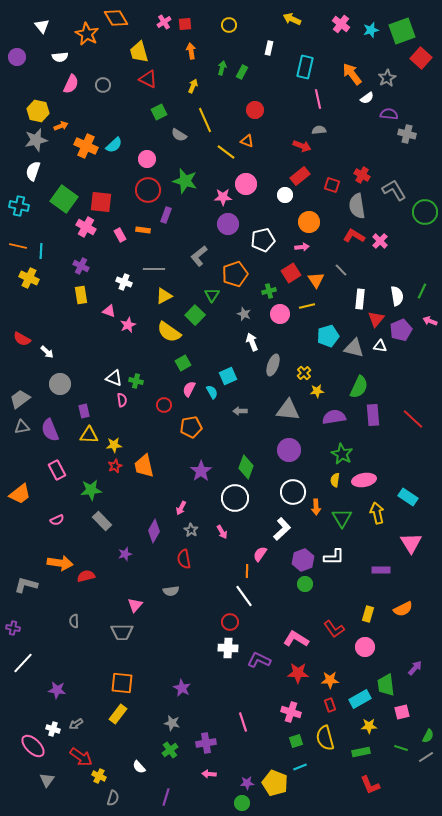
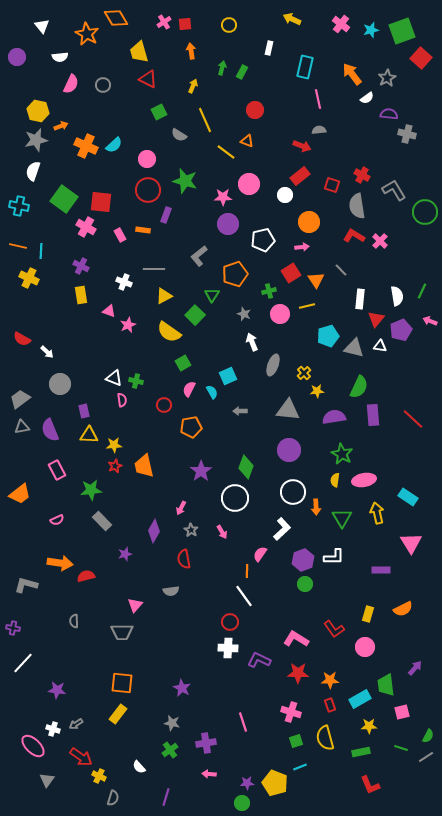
pink circle at (246, 184): moved 3 px right
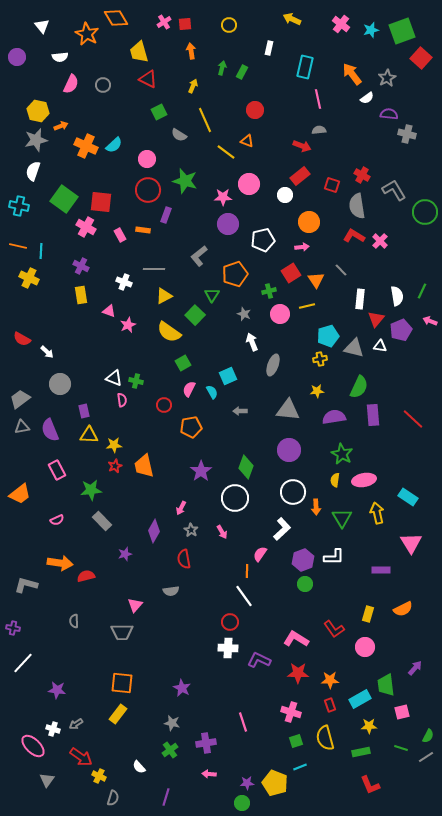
yellow cross at (304, 373): moved 16 px right, 14 px up; rotated 32 degrees clockwise
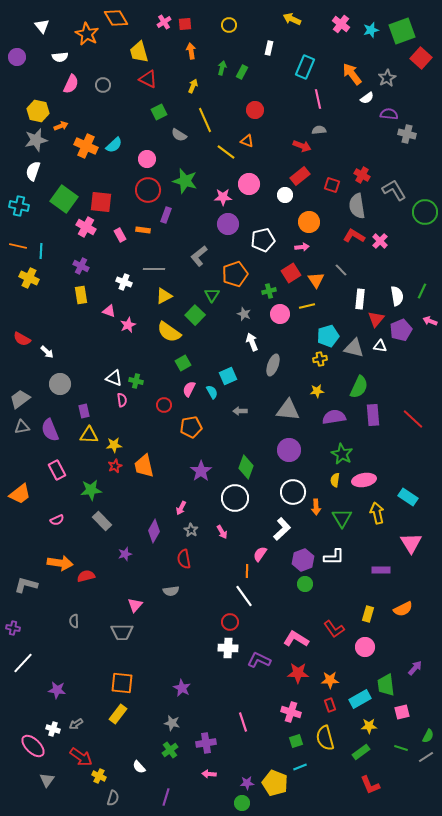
cyan rectangle at (305, 67): rotated 10 degrees clockwise
green rectangle at (361, 752): rotated 24 degrees counterclockwise
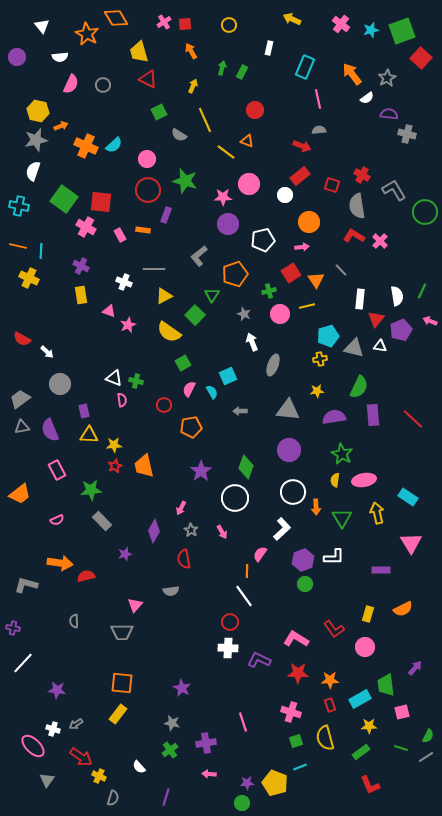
orange arrow at (191, 51): rotated 21 degrees counterclockwise
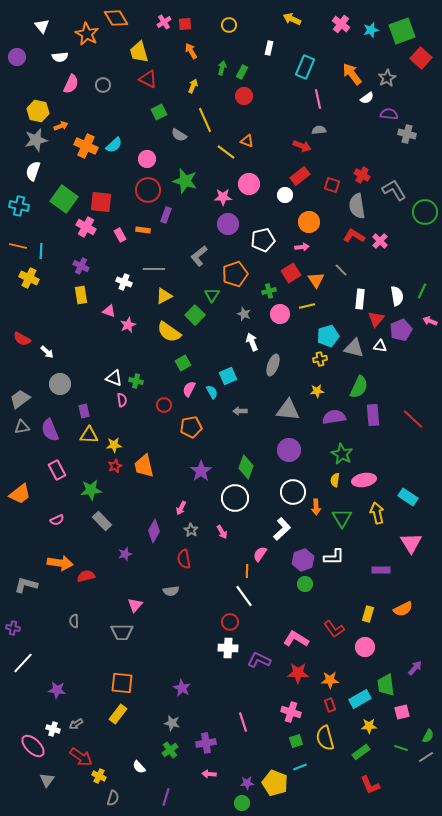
red circle at (255, 110): moved 11 px left, 14 px up
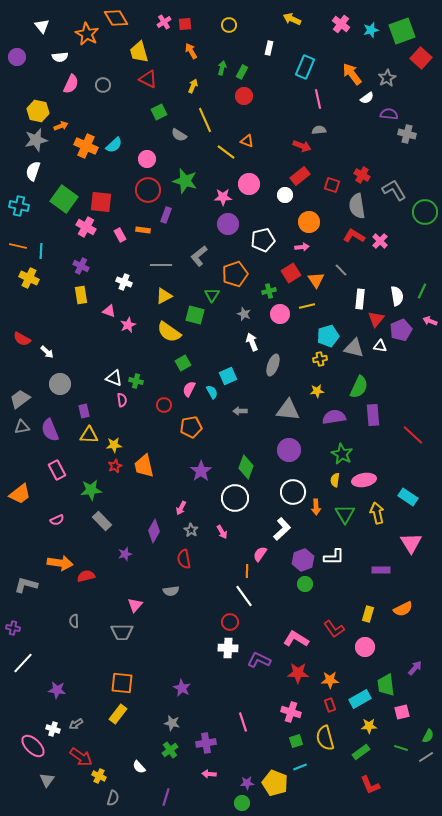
gray line at (154, 269): moved 7 px right, 4 px up
green square at (195, 315): rotated 30 degrees counterclockwise
red line at (413, 419): moved 16 px down
green triangle at (342, 518): moved 3 px right, 4 px up
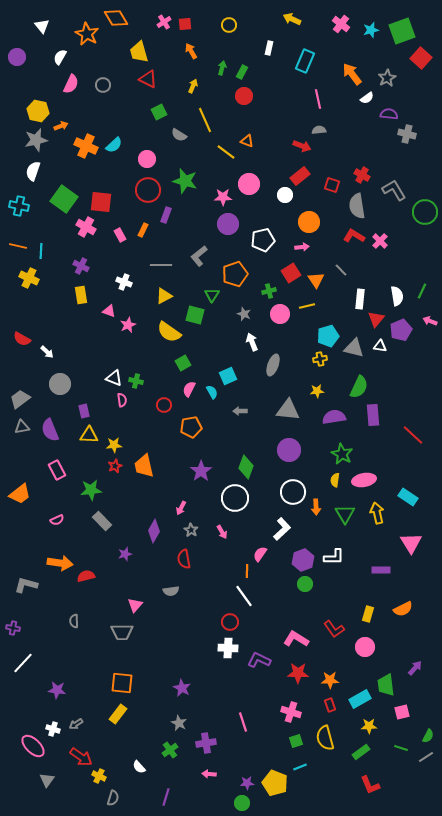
white semicircle at (60, 57): rotated 126 degrees clockwise
cyan rectangle at (305, 67): moved 6 px up
orange rectangle at (143, 230): rotated 72 degrees counterclockwise
gray star at (172, 723): moved 7 px right; rotated 14 degrees clockwise
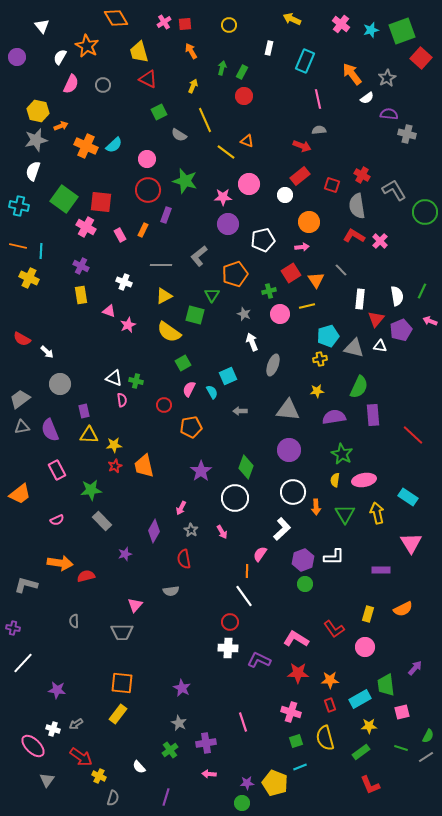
orange star at (87, 34): moved 12 px down
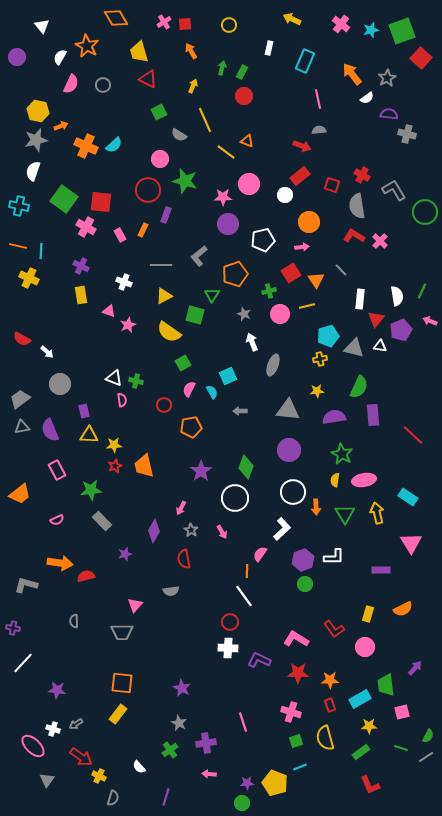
pink circle at (147, 159): moved 13 px right
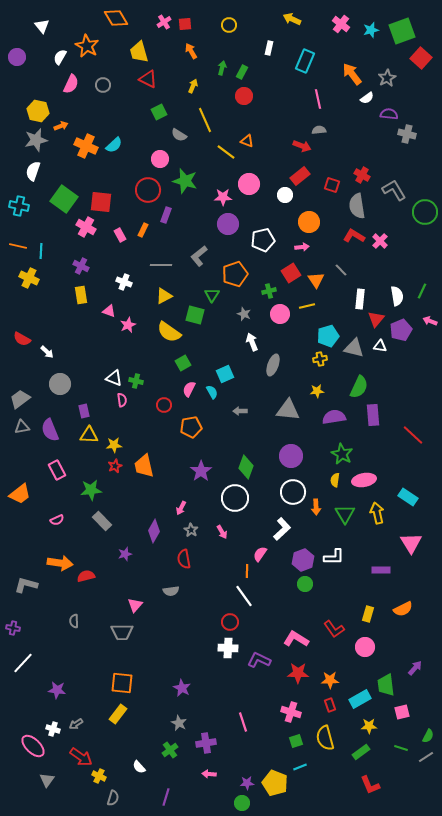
cyan square at (228, 376): moved 3 px left, 2 px up
purple circle at (289, 450): moved 2 px right, 6 px down
